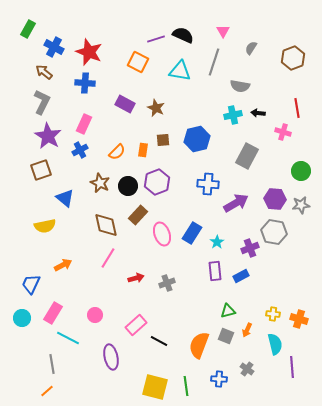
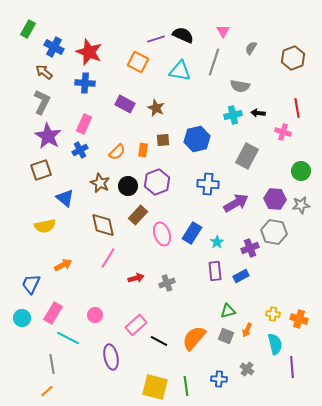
brown diamond at (106, 225): moved 3 px left
orange semicircle at (199, 345): moved 5 px left, 7 px up; rotated 20 degrees clockwise
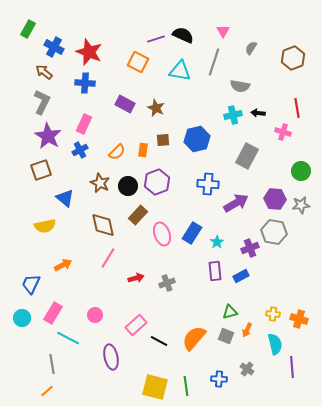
green triangle at (228, 311): moved 2 px right, 1 px down
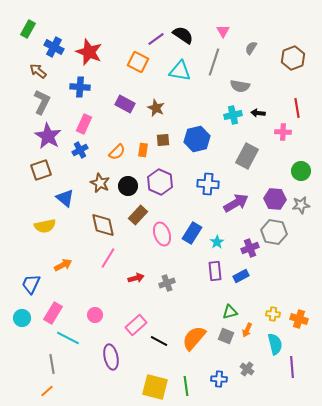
black semicircle at (183, 35): rotated 10 degrees clockwise
purple line at (156, 39): rotated 18 degrees counterclockwise
brown arrow at (44, 72): moved 6 px left, 1 px up
blue cross at (85, 83): moved 5 px left, 4 px down
pink cross at (283, 132): rotated 14 degrees counterclockwise
purple hexagon at (157, 182): moved 3 px right; rotated 15 degrees counterclockwise
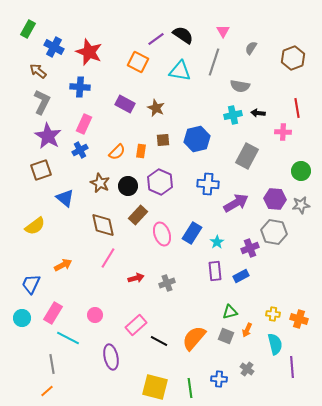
orange rectangle at (143, 150): moved 2 px left, 1 px down
yellow semicircle at (45, 226): moved 10 px left; rotated 25 degrees counterclockwise
green line at (186, 386): moved 4 px right, 2 px down
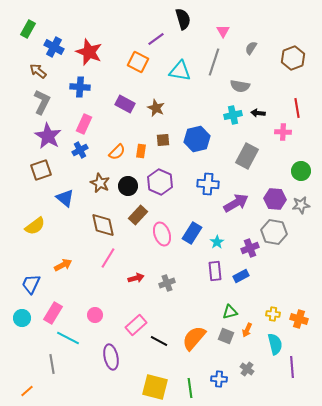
black semicircle at (183, 35): moved 16 px up; rotated 40 degrees clockwise
orange line at (47, 391): moved 20 px left
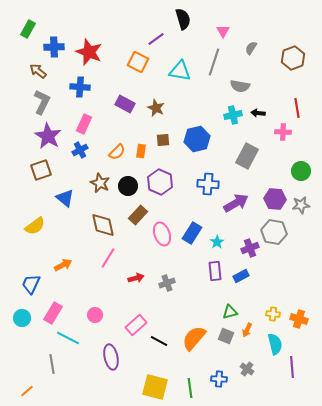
blue cross at (54, 47): rotated 30 degrees counterclockwise
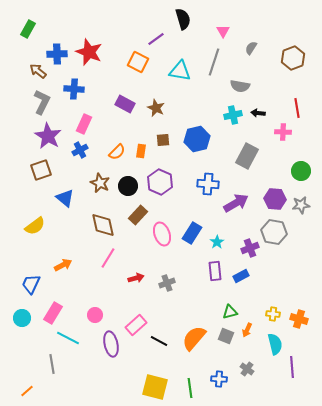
blue cross at (54, 47): moved 3 px right, 7 px down
blue cross at (80, 87): moved 6 px left, 2 px down
purple ellipse at (111, 357): moved 13 px up
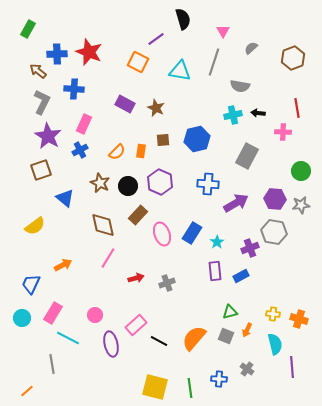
gray semicircle at (251, 48): rotated 16 degrees clockwise
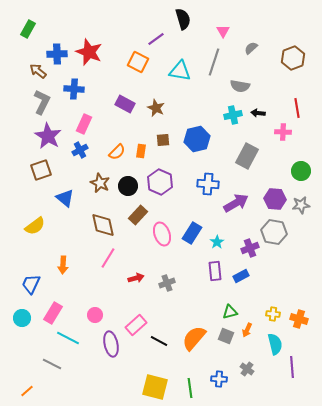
orange arrow at (63, 265): rotated 120 degrees clockwise
gray line at (52, 364): rotated 54 degrees counterclockwise
